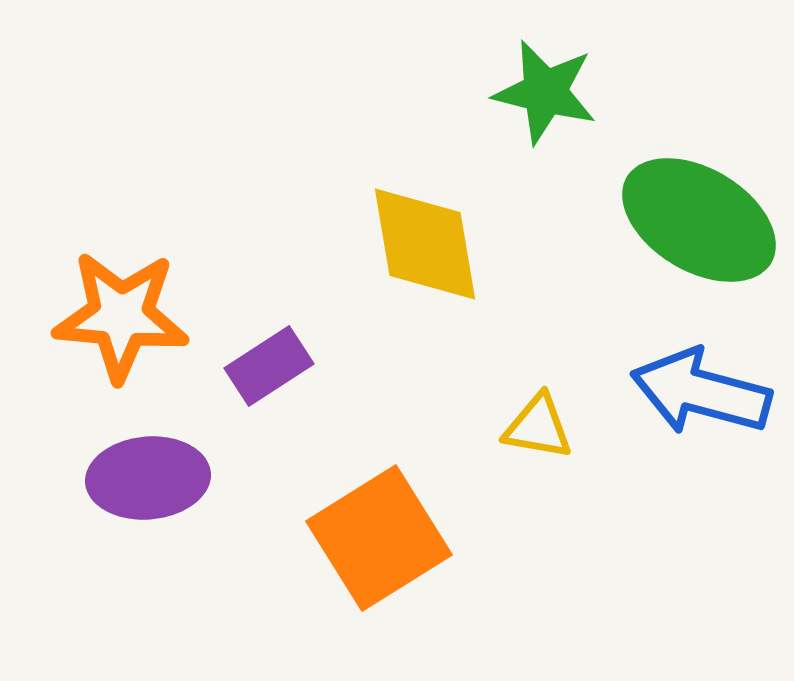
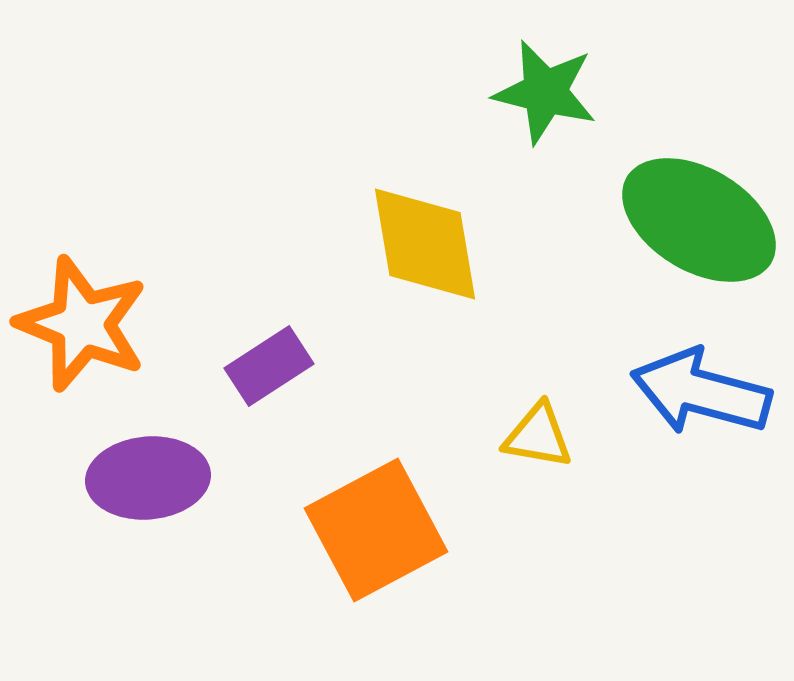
orange star: moved 39 px left, 8 px down; rotated 17 degrees clockwise
yellow triangle: moved 9 px down
orange square: moved 3 px left, 8 px up; rotated 4 degrees clockwise
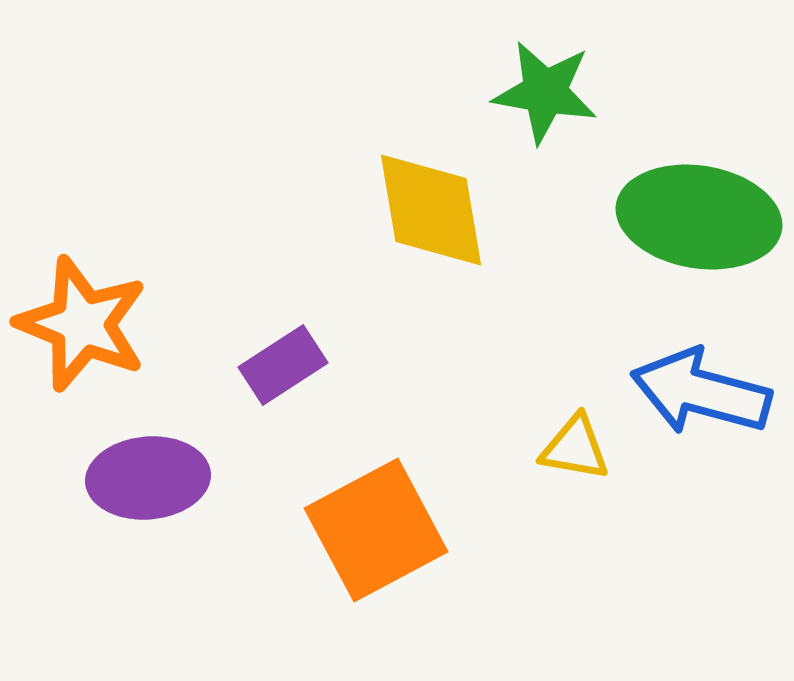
green star: rotated 4 degrees counterclockwise
green ellipse: moved 3 px up; rotated 22 degrees counterclockwise
yellow diamond: moved 6 px right, 34 px up
purple rectangle: moved 14 px right, 1 px up
yellow triangle: moved 37 px right, 12 px down
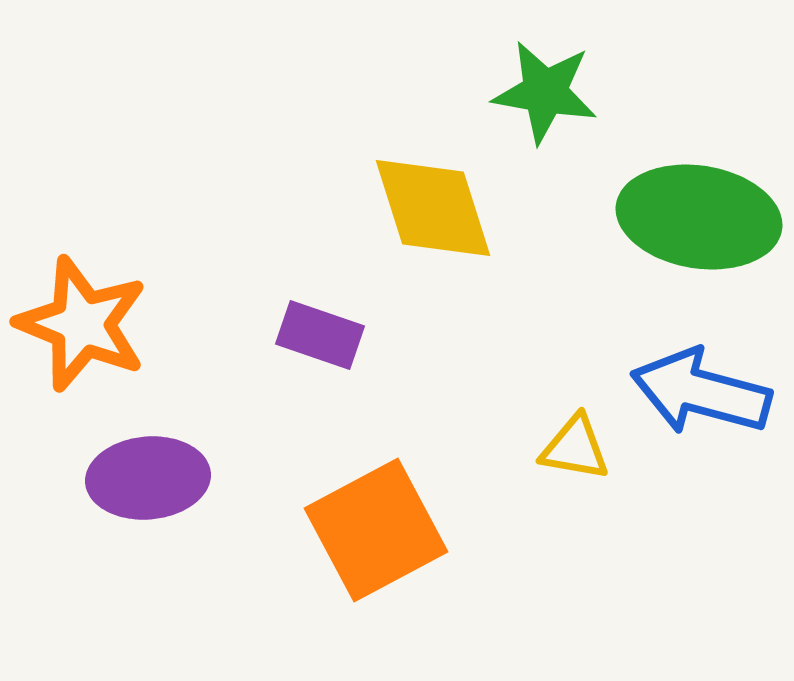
yellow diamond: moved 2 px right, 2 px up; rotated 8 degrees counterclockwise
purple rectangle: moved 37 px right, 30 px up; rotated 52 degrees clockwise
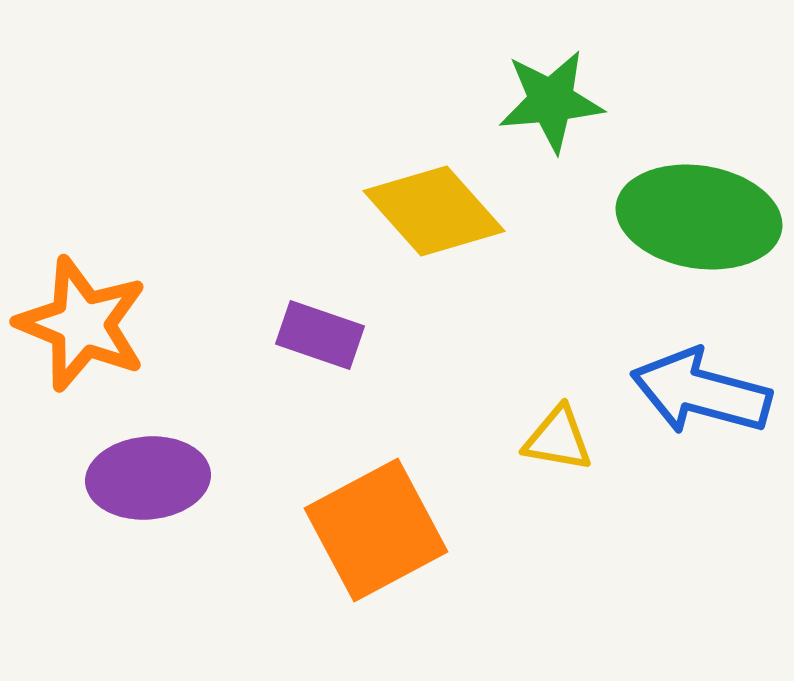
green star: moved 6 px right, 9 px down; rotated 15 degrees counterclockwise
yellow diamond: moved 1 px right, 3 px down; rotated 24 degrees counterclockwise
yellow triangle: moved 17 px left, 9 px up
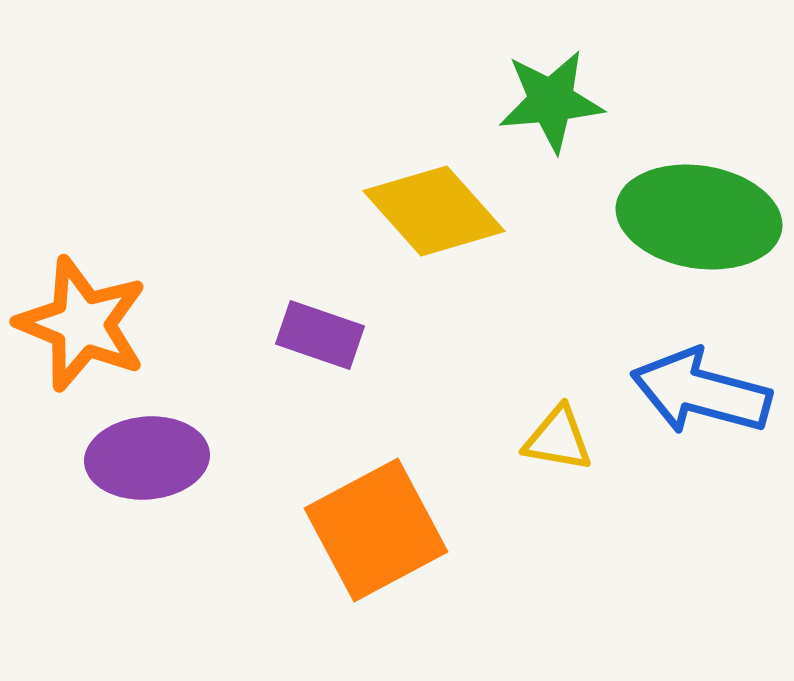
purple ellipse: moved 1 px left, 20 px up
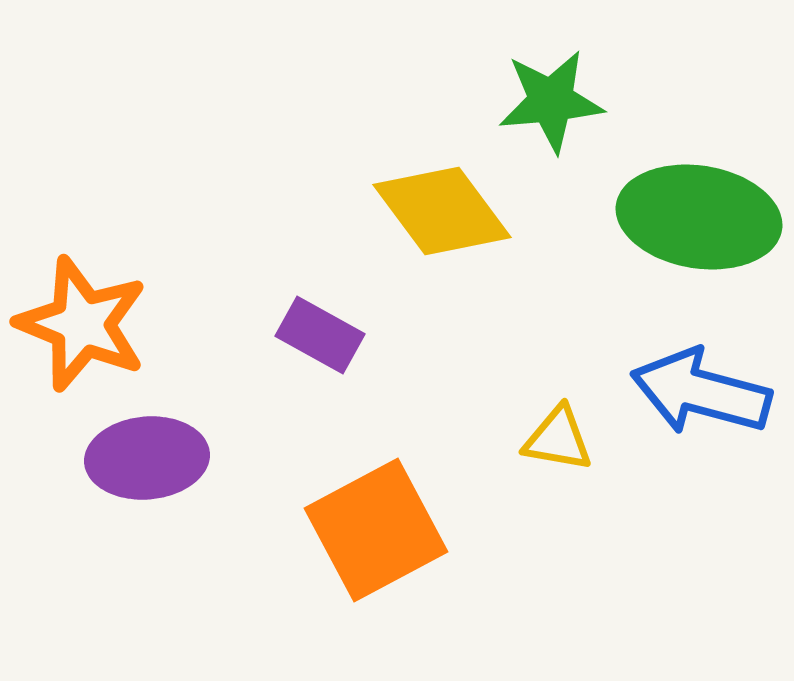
yellow diamond: moved 8 px right; rotated 5 degrees clockwise
purple rectangle: rotated 10 degrees clockwise
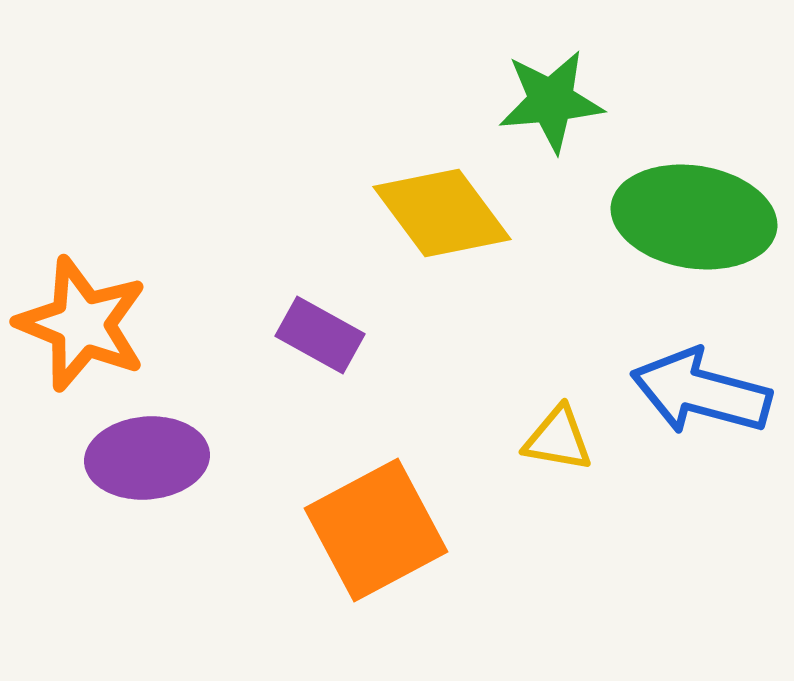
yellow diamond: moved 2 px down
green ellipse: moved 5 px left
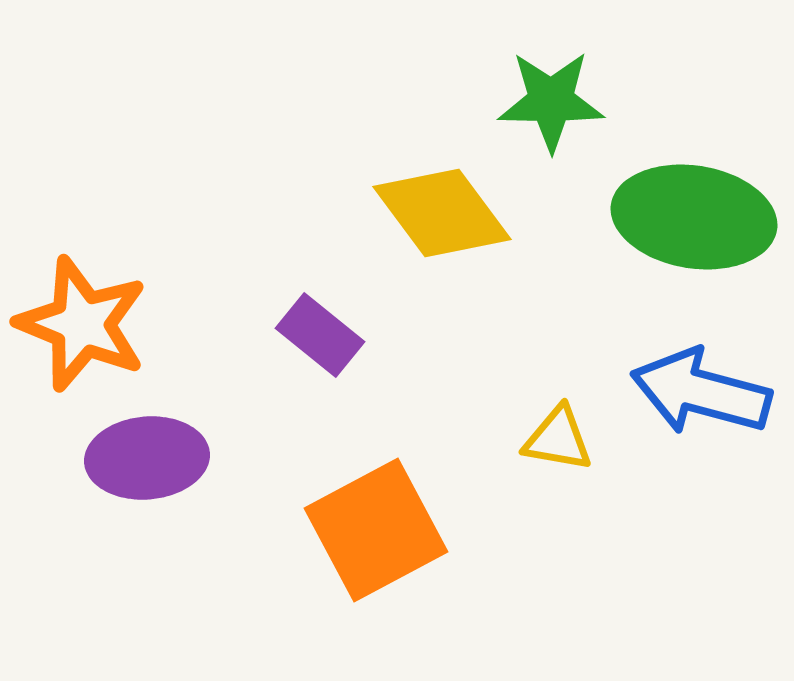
green star: rotated 6 degrees clockwise
purple rectangle: rotated 10 degrees clockwise
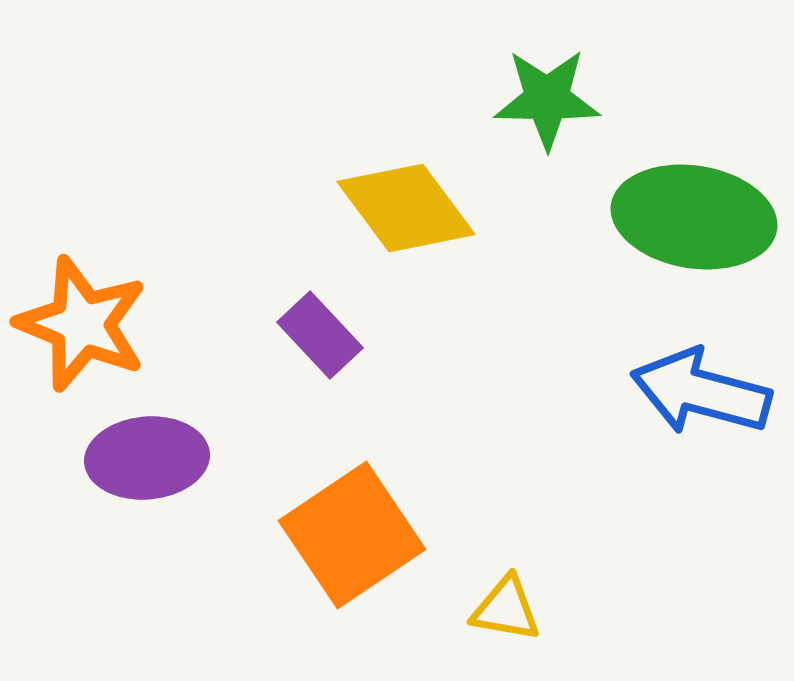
green star: moved 4 px left, 2 px up
yellow diamond: moved 36 px left, 5 px up
purple rectangle: rotated 8 degrees clockwise
yellow triangle: moved 52 px left, 170 px down
orange square: moved 24 px left, 5 px down; rotated 6 degrees counterclockwise
